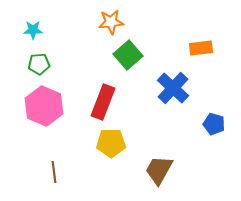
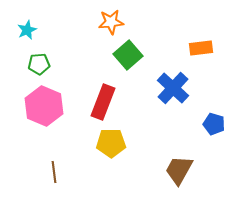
cyan star: moved 6 px left; rotated 24 degrees counterclockwise
brown trapezoid: moved 20 px right
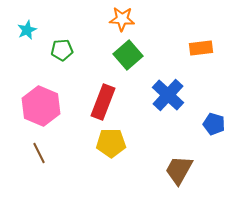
orange star: moved 11 px right, 3 px up; rotated 10 degrees clockwise
green pentagon: moved 23 px right, 14 px up
blue cross: moved 5 px left, 7 px down
pink hexagon: moved 3 px left
brown line: moved 15 px left, 19 px up; rotated 20 degrees counterclockwise
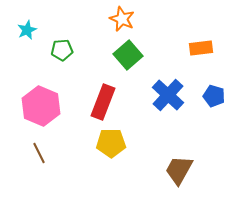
orange star: rotated 20 degrees clockwise
blue pentagon: moved 28 px up
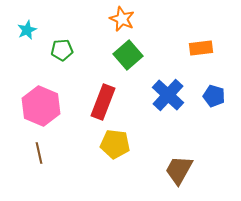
yellow pentagon: moved 4 px right, 1 px down; rotated 8 degrees clockwise
brown line: rotated 15 degrees clockwise
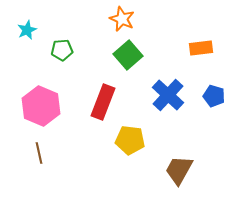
yellow pentagon: moved 15 px right, 4 px up
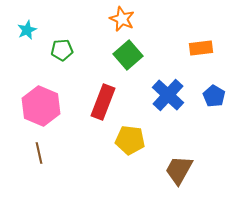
blue pentagon: rotated 15 degrees clockwise
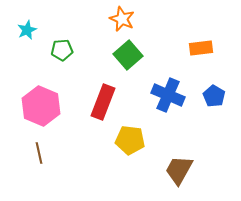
blue cross: rotated 20 degrees counterclockwise
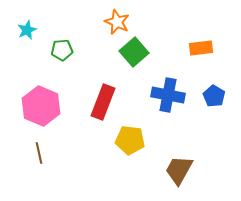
orange star: moved 5 px left, 3 px down
green square: moved 6 px right, 3 px up
blue cross: rotated 12 degrees counterclockwise
